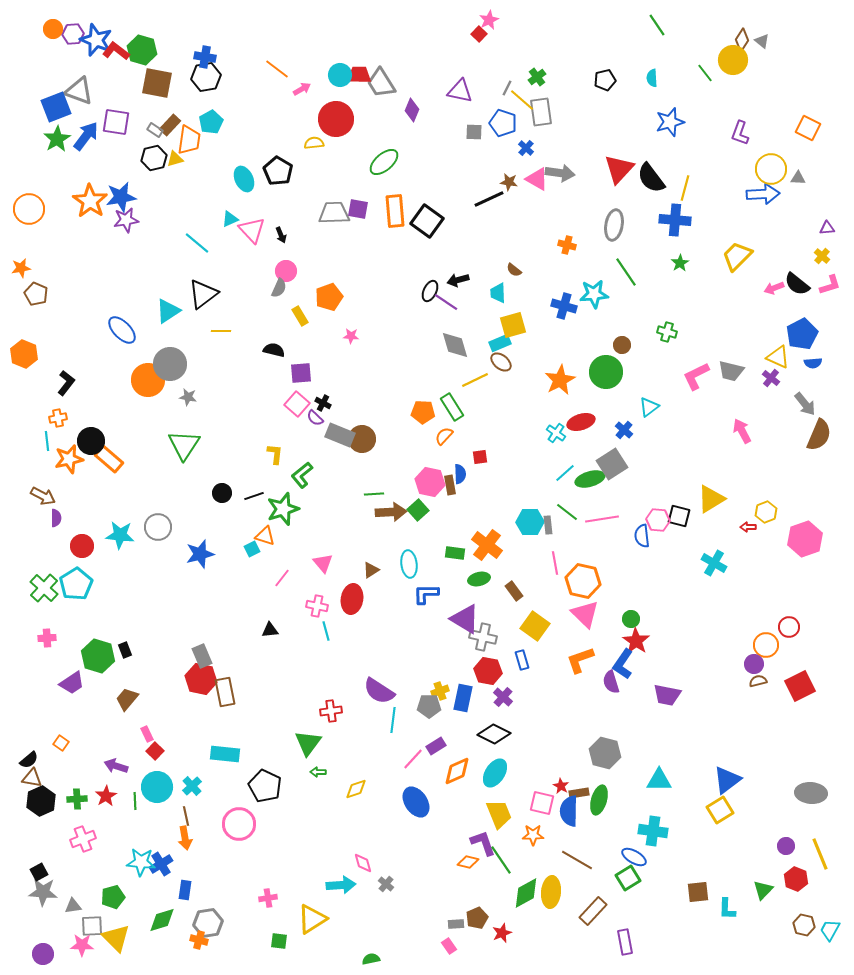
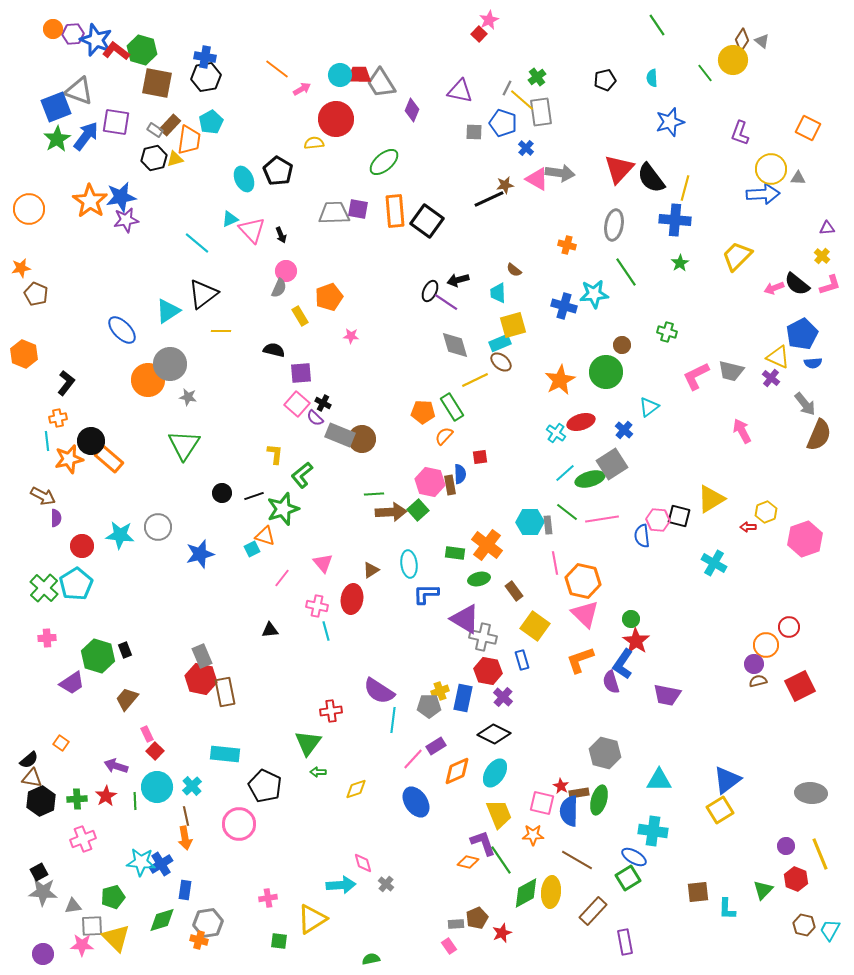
brown star at (509, 182): moved 4 px left, 3 px down; rotated 18 degrees counterclockwise
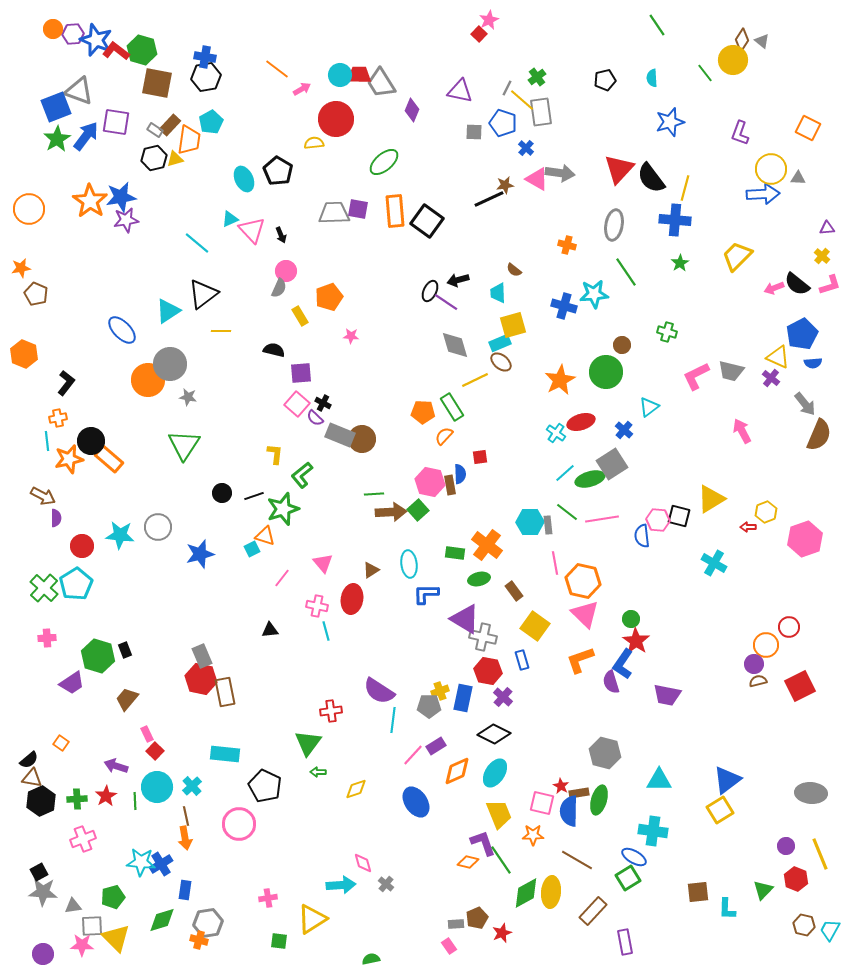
pink line at (413, 759): moved 4 px up
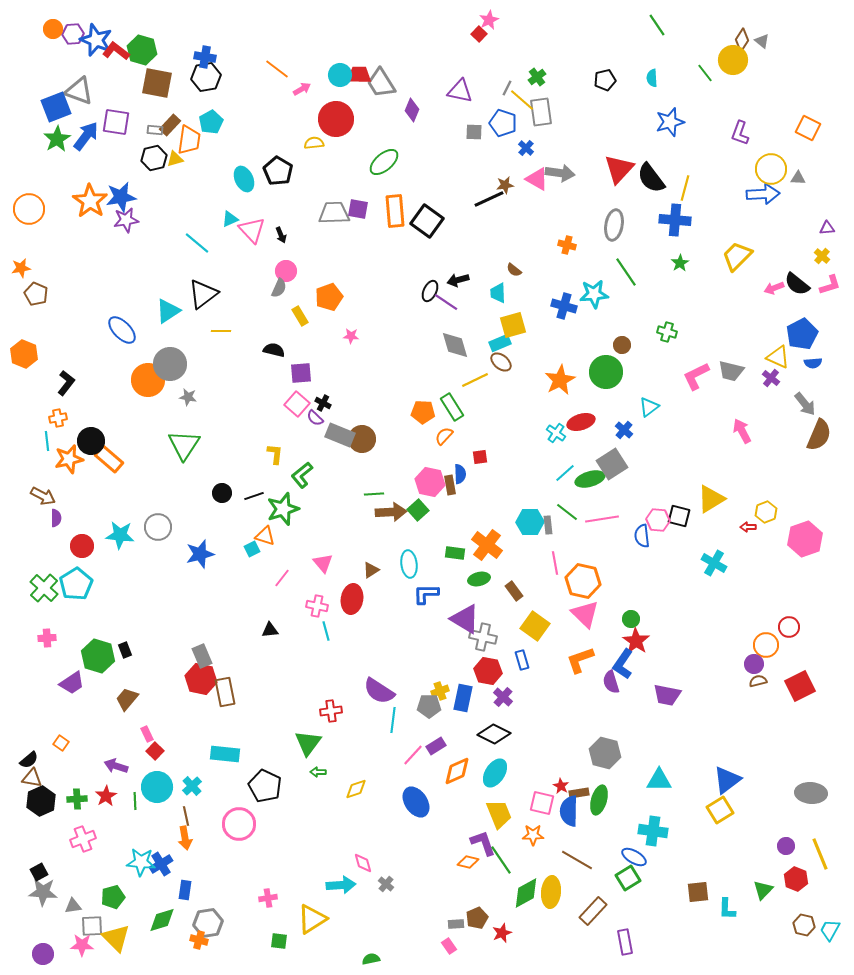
gray rectangle at (155, 130): rotated 28 degrees counterclockwise
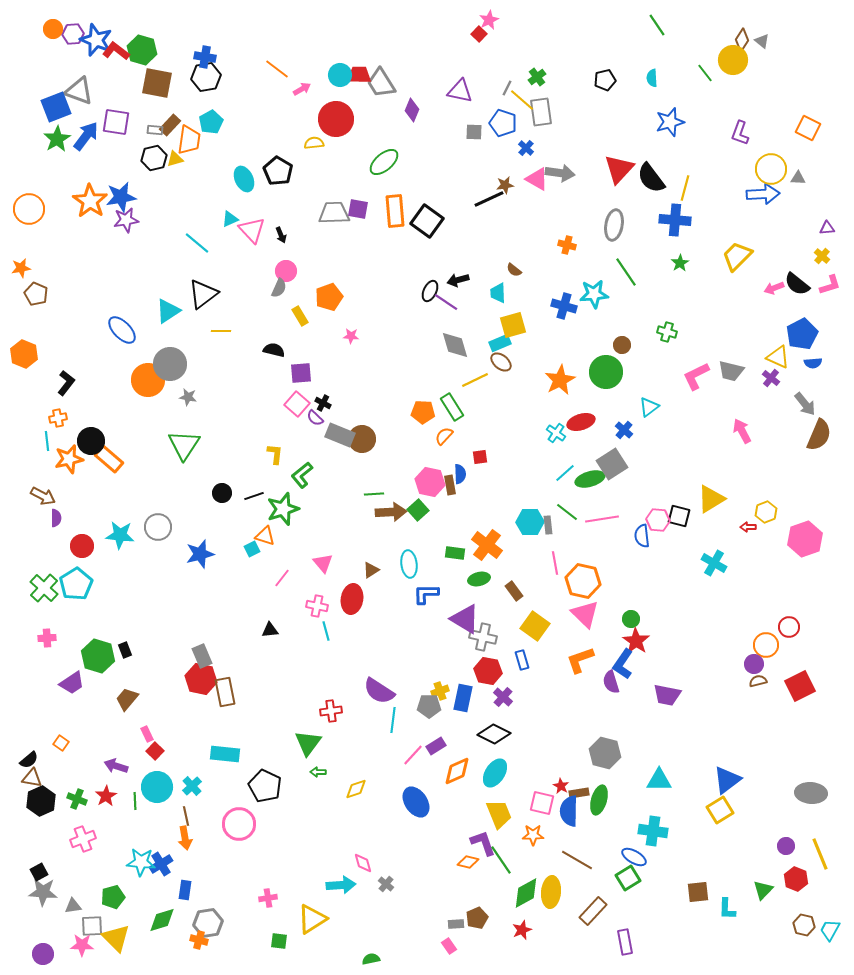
green cross at (77, 799): rotated 24 degrees clockwise
red star at (502, 933): moved 20 px right, 3 px up
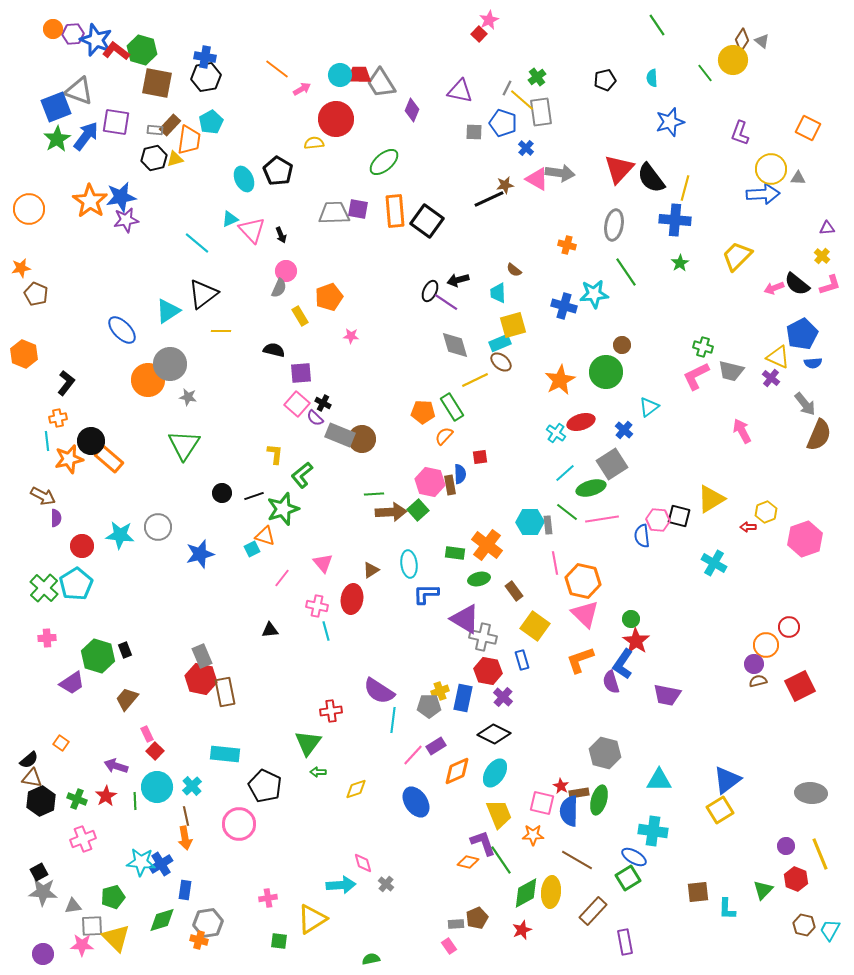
green cross at (667, 332): moved 36 px right, 15 px down
green ellipse at (590, 479): moved 1 px right, 9 px down
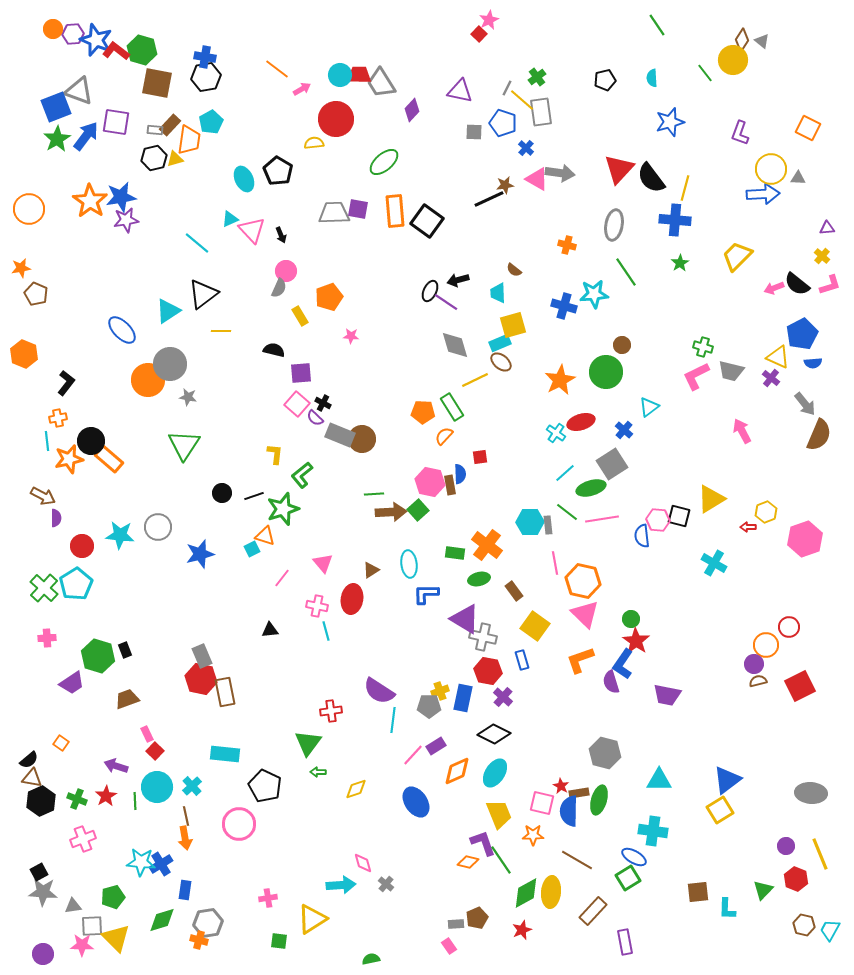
purple diamond at (412, 110): rotated 20 degrees clockwise
brown trapezoid at (127, 699): rotated 30 degrees clockwise
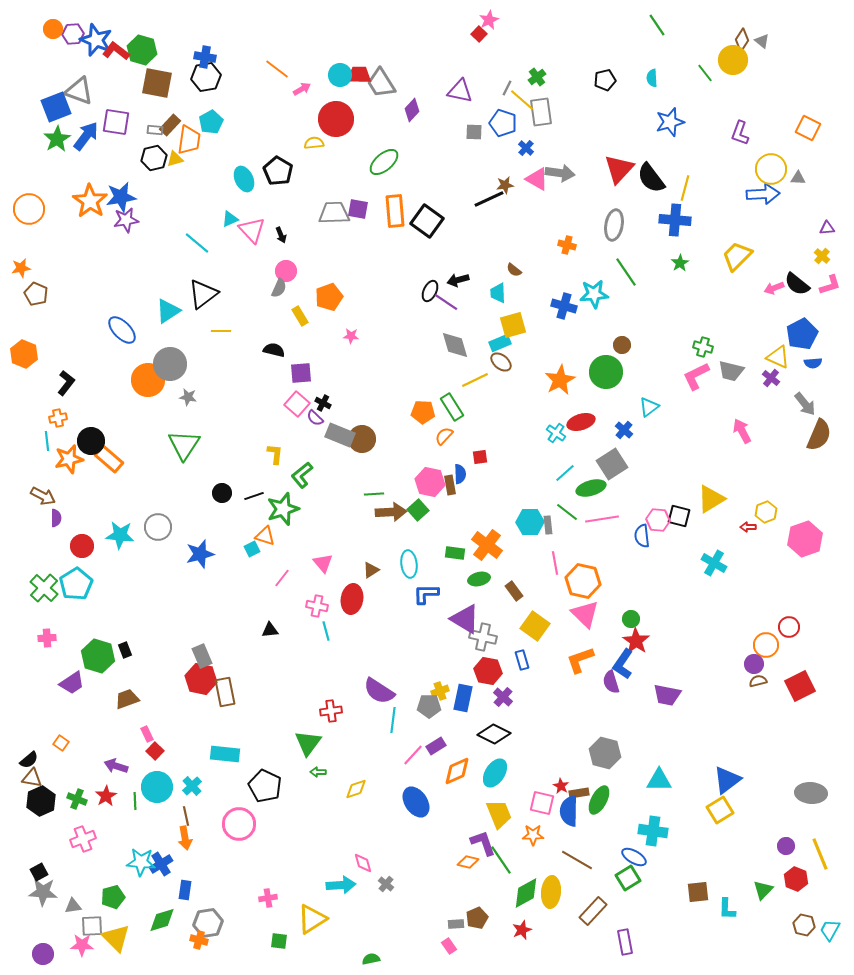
green ellipse at (599, 800): rotated 12 degrees clockwise
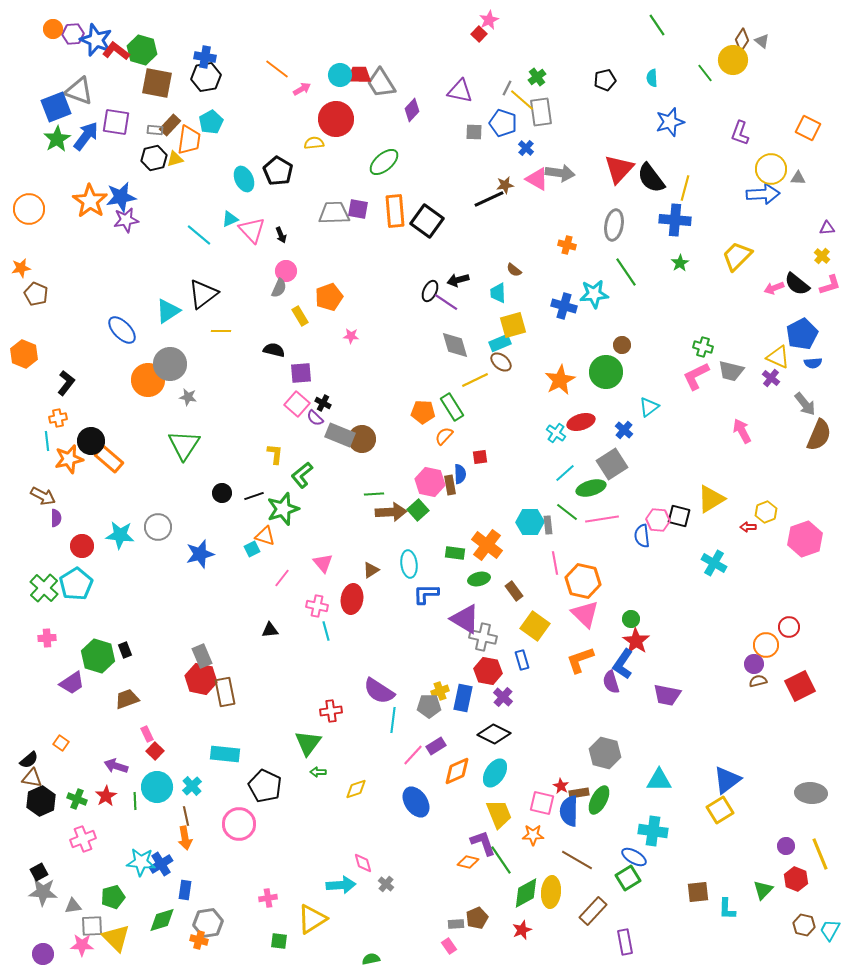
cyan line at (197, 243): moved 2 px right, 8 px up
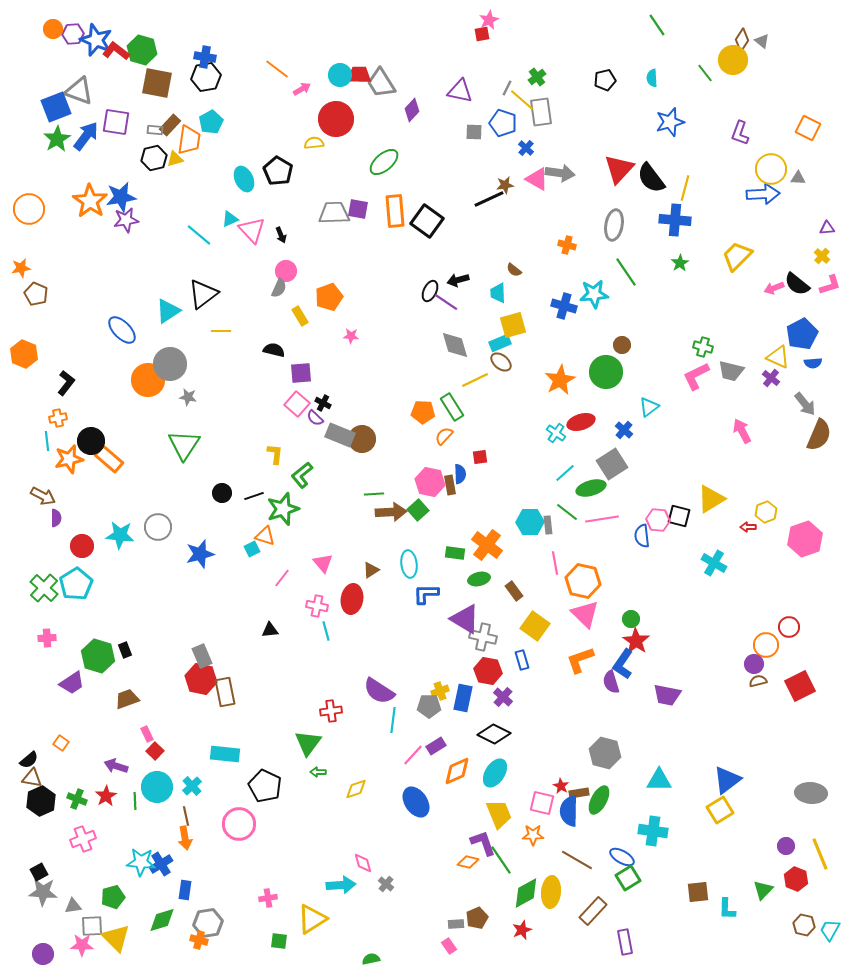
red square at (479, 34): moved 3 px right; rotated 35 degrees clockwise
blue ellipse at (634, 857): moved 12 px left
